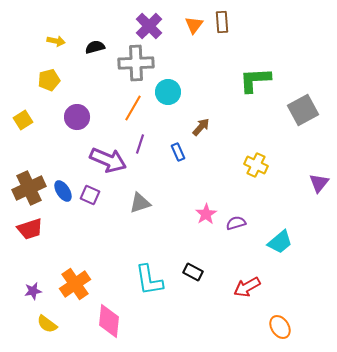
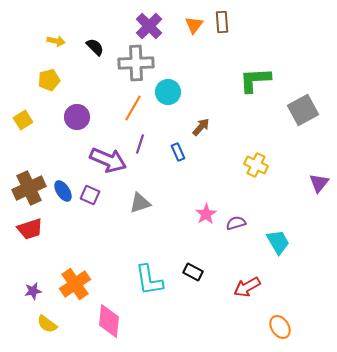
black semicircle: rotated 60 degrees clockwise
cyan trapezoid: moved 2 px left; rotated 80 degrees counterclockwise
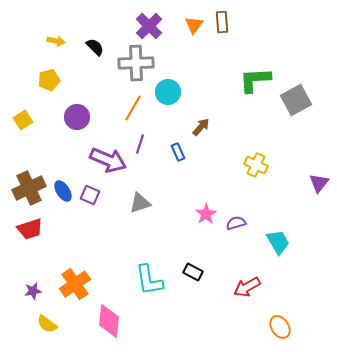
gray square: moved 7 px left, 10 px up
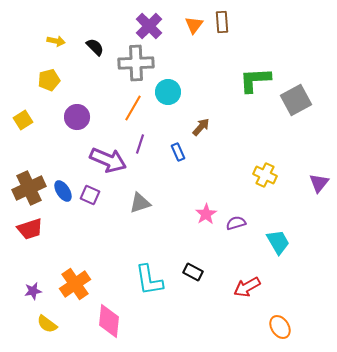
yellow cross: moved 9 px right, 10 px down
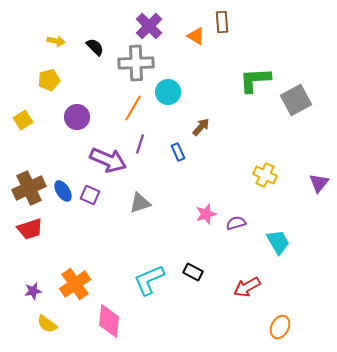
orange triangle: moved 2 px right, 11 px down; rotated 36 degrees counterclockwise
pink star: rotated 15 degrees clockwise
cyan L-shape: rotated 76 degrees clockwise
orange ellipse: rotated 60 degrees clockwise
